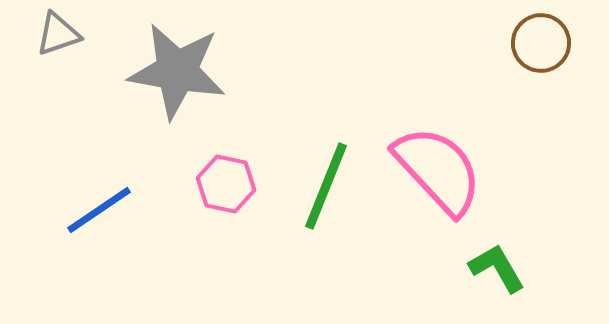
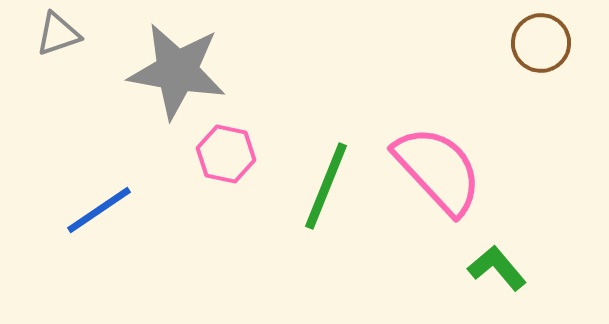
pink hexagon: moved 30 px up
green L-shape: rotated 10 degrees counterclockwise
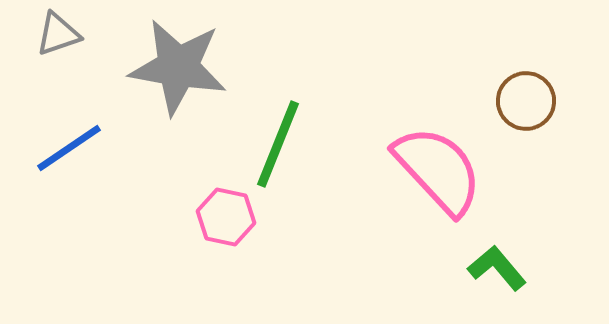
brown circle: moved 15 px left, 58 px down
gray star: moved 1 px right, 4 px up
pink hexagon: moved 63 px down
green line: moved 48 px left, 42 px up
blue line: moved 30 px left, 62 px up
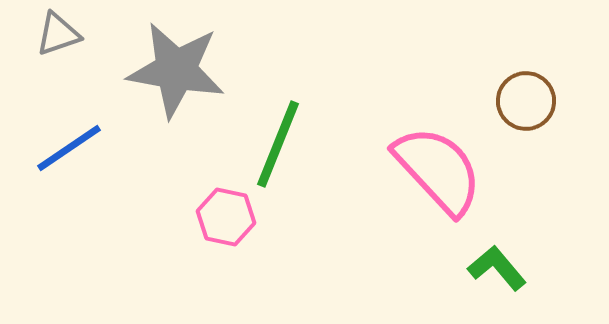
gray star: moved 2 px left, 3 px down
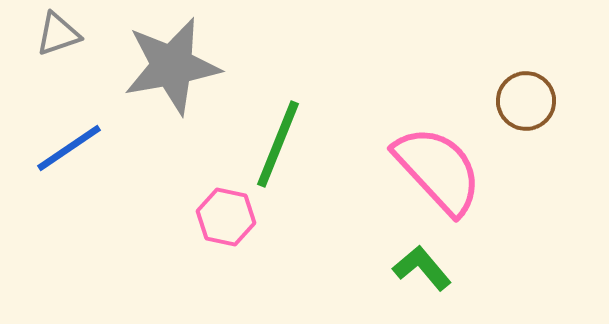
gray star: moved 4 px left, 4 px up; rotated 20 degrees counterclockwise
green L-shape: moved 75 px left
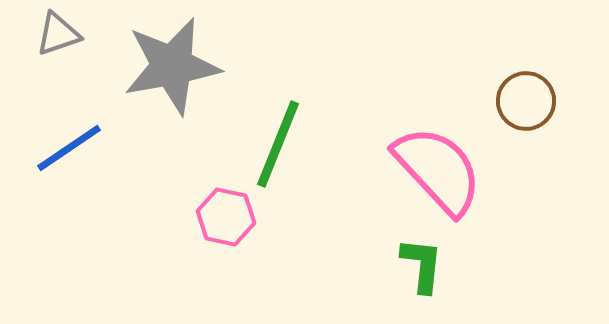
green L-shape: moved 3 px up; rotated 46 degrees clockwise
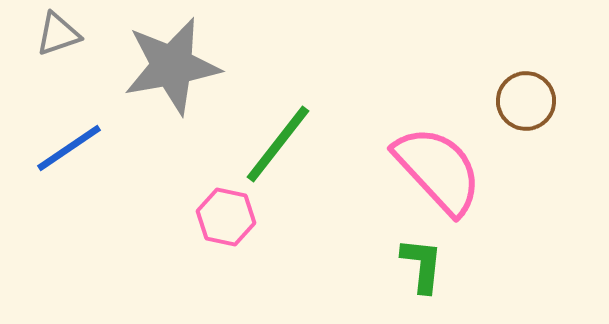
green line: rotated 16 degrees clockwise
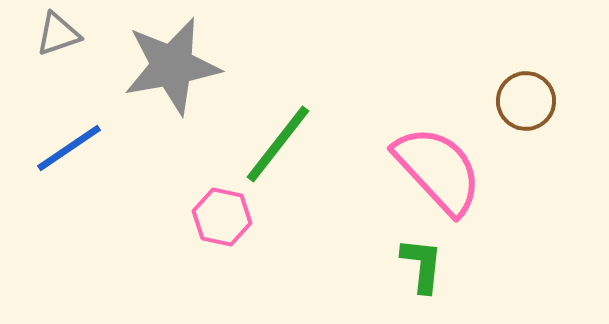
pink hexagon: moved 4 px left
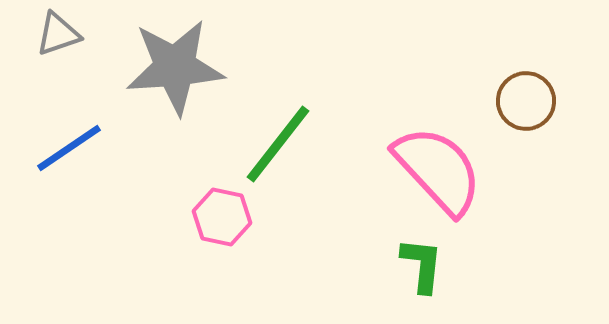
gray star: moved 3 px right, 1 px down; rotated 6 degrees clockwise
